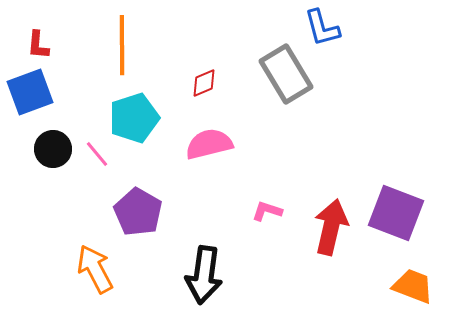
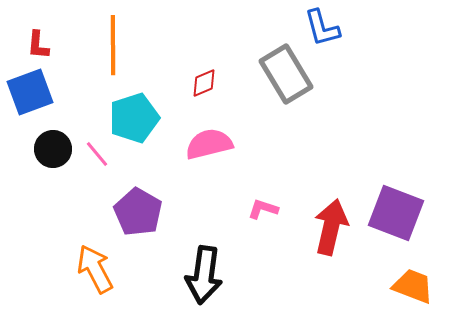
orange line: moved 9 px left
pink L-shape: moved 4 px left, 2 px up
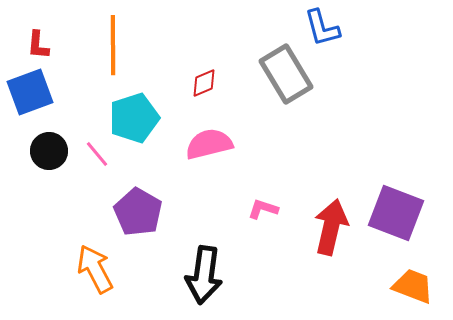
black circle: moved 4 px left, 2 px down
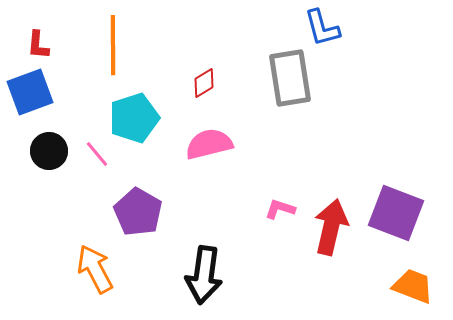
gray rectangle: moved 4 px right, 4 px down; rotated 22 degrees clockwise
red diamond: rotated 8 degrees counterclockwise
pink L-shape: moved 17 px right
